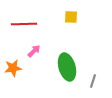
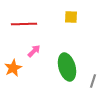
orange star: rotated 18 degrees counterclockwise
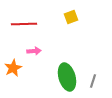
yellow square: rotated 24 degrees counterclockwise
pink arrow: rotated 40 degrees clockwise
green ellipse: moved 10 px down
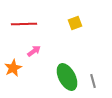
yellow square: moved 4 px right, 6 px down
pink arrow: rotated 32 degrees counterclockwise
green ellipse: rotated 12 degrees counterclockwise
gray line: rotated 32 degrees counterclockwise
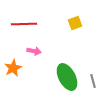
pink arrow: rotated 48 degrees clockwise
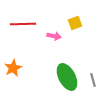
red line: moved 1 px left
pink arrow: moved 20 px right, 15 px up
gray line: moved 1 px up
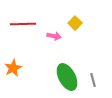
yellow square: rotated 24 degrees counterclockwise
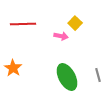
pink arrow: moved 7 px right
orange star: rotated 12 degrees counterclockwise
gray line: moved 5 px right, 5 px up
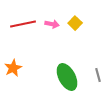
red line: rotated 10 degrees counterclockwise
pink arrow: moved 9 px left, 12 px up
orange star: rotated 12 degrees clockwise
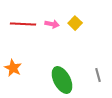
red line: rotated 15 degrees clockwise
orange star: rotated 18 degrees counterclockwise
green ellipse: moved 5 px left, 3 px down
